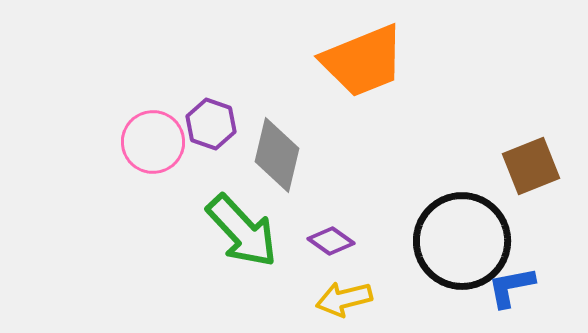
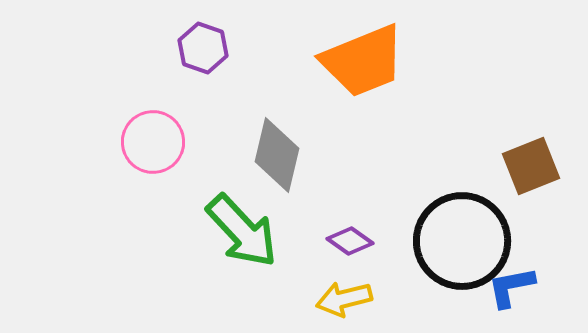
purple hexagon: moved 8 px left, 76 px up
purple diamond: moved 19 px right
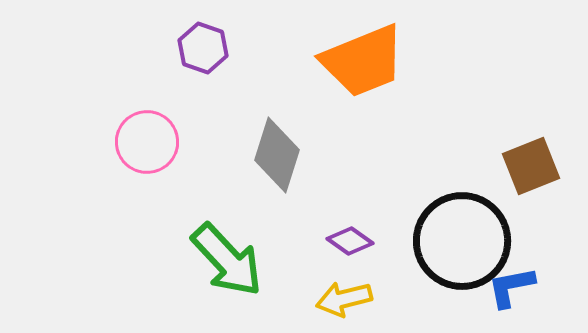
pink circle: moved 6 px left
gray diamond: rotated 4 degrees clockwise
green arrow: moved 15 px left, 29 px down
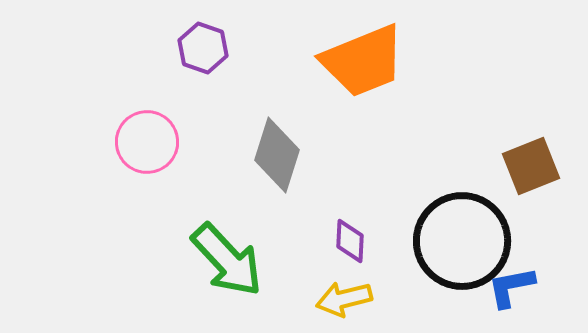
purple diamond: rotated 57 degrees clockwise
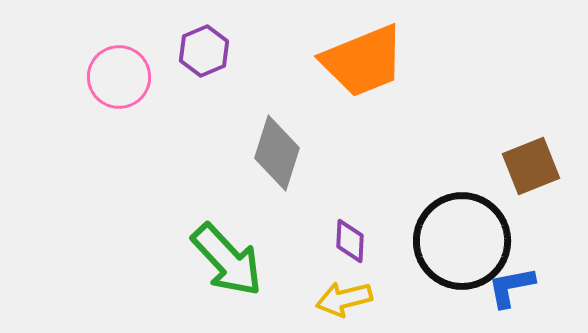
purple hexagon: moved 1 px right, 3 px down; rotated 18 degrees clockwise
pink circle: moved 28 px left, 65 px up
gray diamond: moved 2 px up
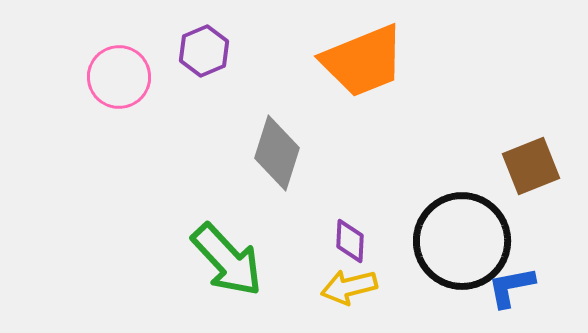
yellow arrow: moved 5 px right, 12 px up
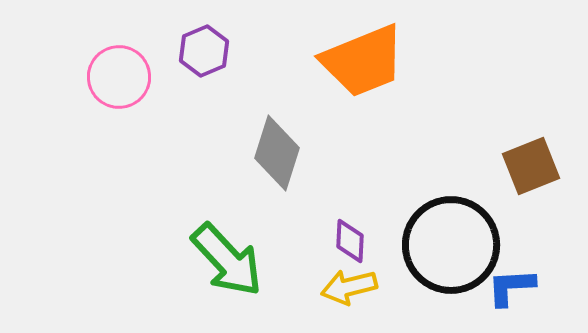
black circle: moved 11 px left, 4 px down
blue L-shape: rotated 8 degrees clockwise
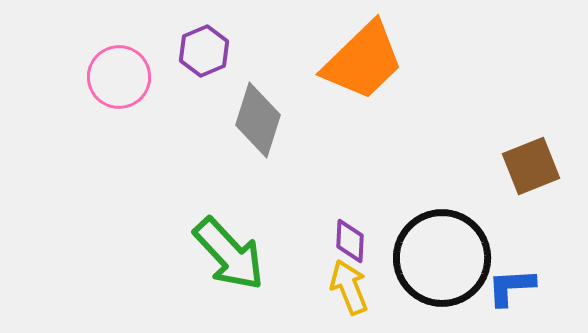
orange trapezoid: rotated 22 degrees counterclockwise
gray diamond: moved 19 px left, 33 px up
black circle: moved 9 px left, 13 px down
green arrow: moved 2 px right, 6 px up
yellow arrow: rotated 82 degrees clockwise
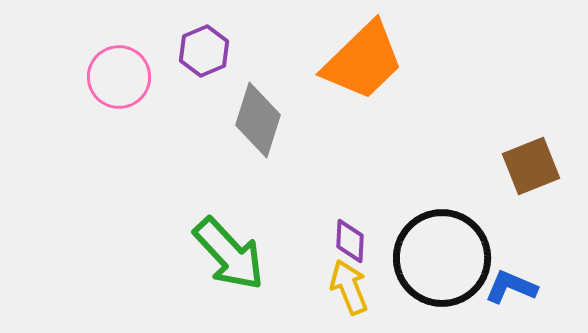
blue L-shape: rotated 26 degrees clockwise
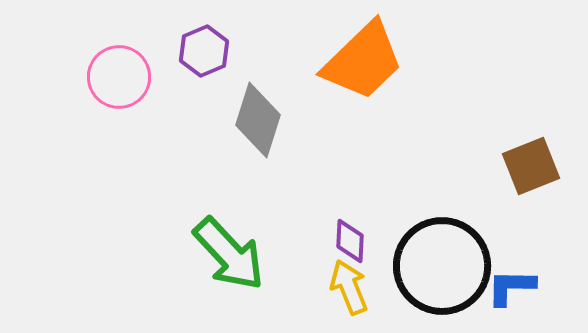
black circle: moved 8 px down
blue L-shape: rotated 22 degrees counterclockwise
